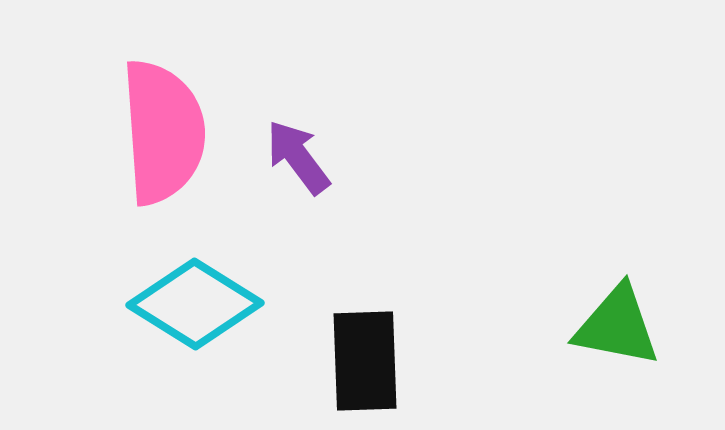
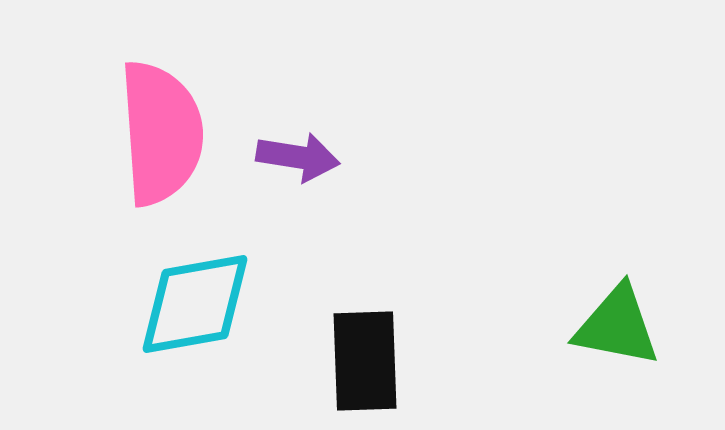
pink semicircle: moved 2 px left, 1 px down
purple arrow: rotated 136 degrees clockwise
cyan diamond: rotated 42 degrees counterclockwise
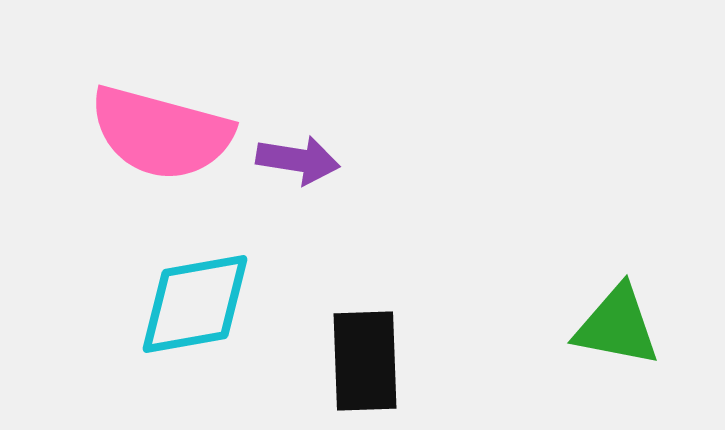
pink semicircle: rotated 109 degrees clockwise
purple arrow: moved 3 px down
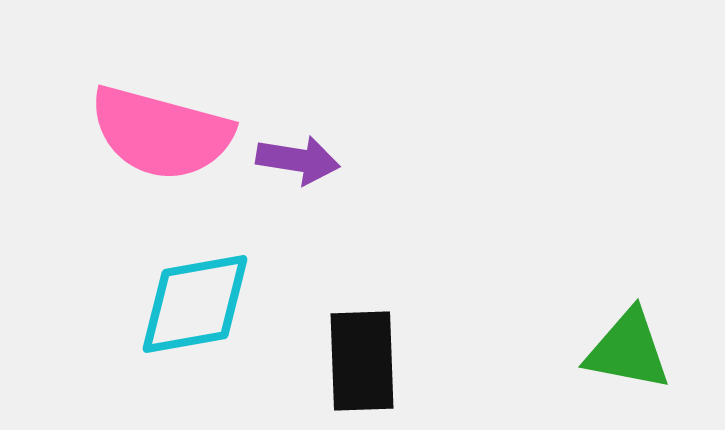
green triangle: moved 11 px right, 24 px down
black rectangle: moved 3 px left
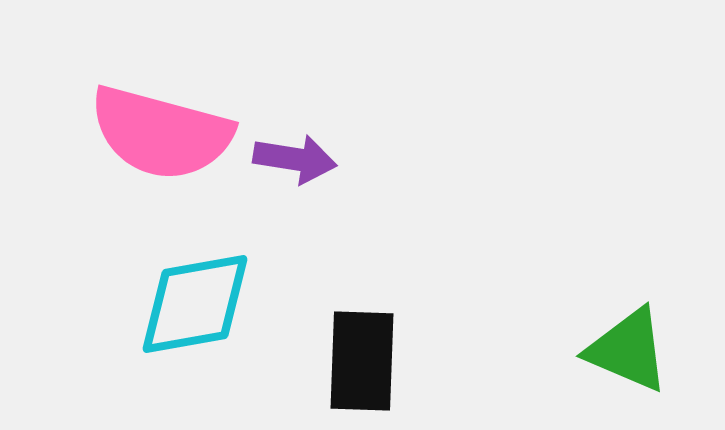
purple arrow: moved 3 px left, 1 px up
green triangle: rotated 12 degrees clockwise
black rectangle: rotated 4 degrees clockwise
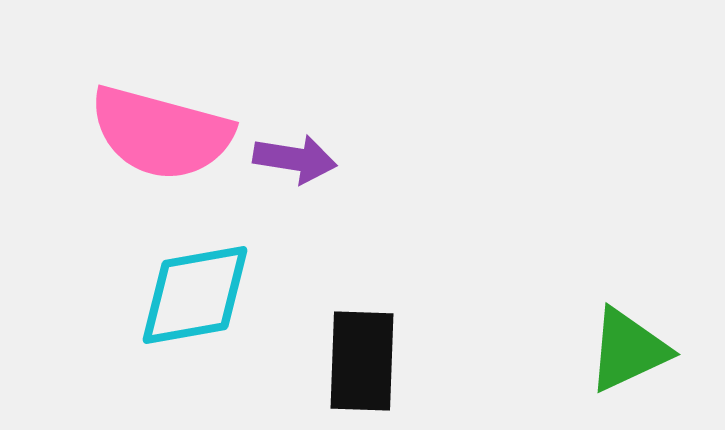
cyan diamond: moved 9 px up
green triangle: rotated 48 degrees counterclockwise
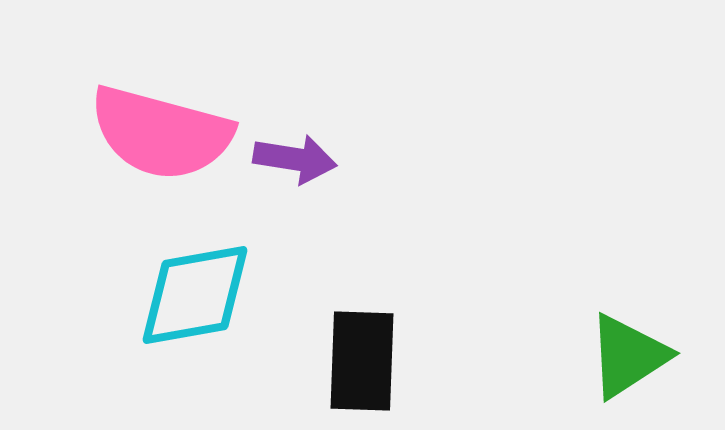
green triangle: moved 6 px down; rotated 8 degrees counterclockwise
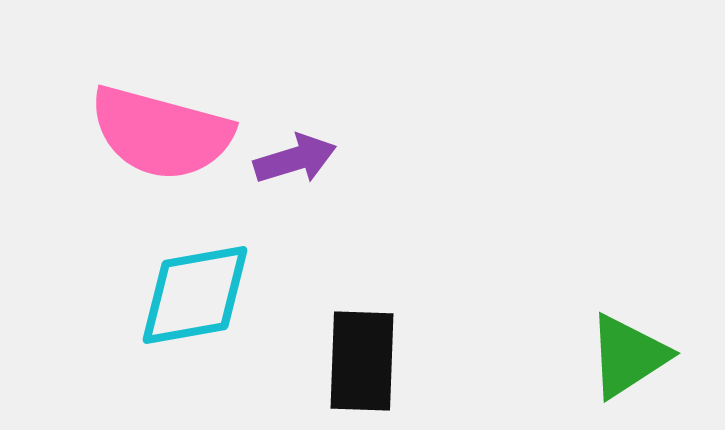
purple arrow: rotated 26 degrees counterclockwise
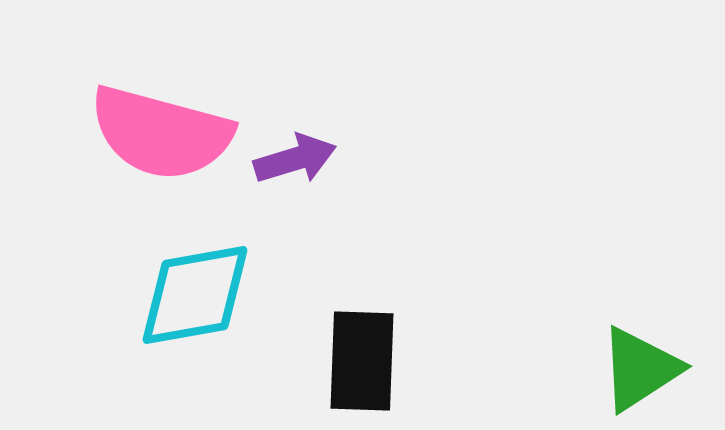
green triangle: moved 12 px right, 13 px down
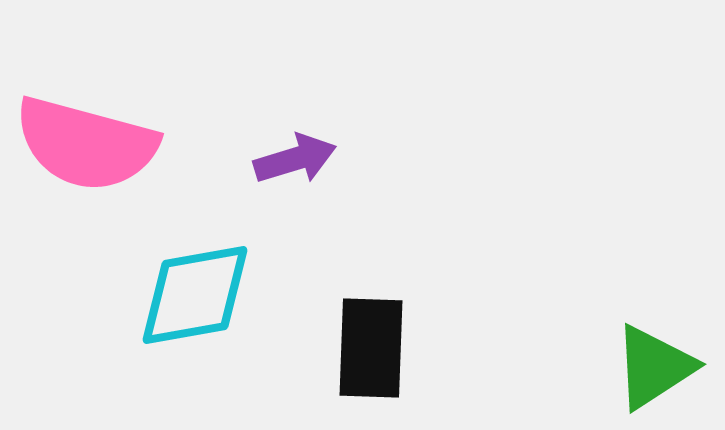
pink semicircle: moved 75 px left, 11 px down
black rectangle: moved 9 px right, 13 px up
green triangle: moved 14 px right, 2 px up
